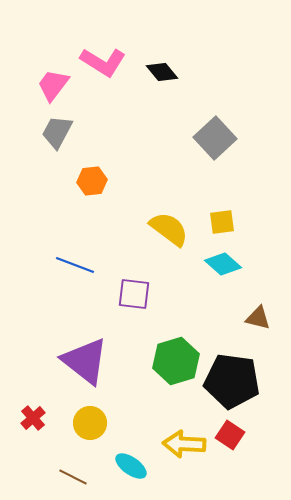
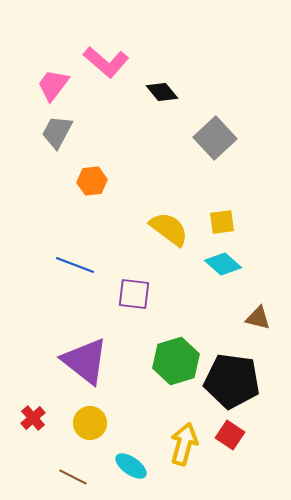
pink L-shape: moved 3 px right; rotated 9 degrees clockwise
black diamond: moved 20 px down
yellow arrow: rotated 102 degrees clockwise
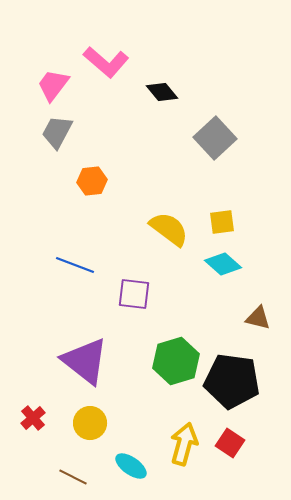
red square: moved 8 px down
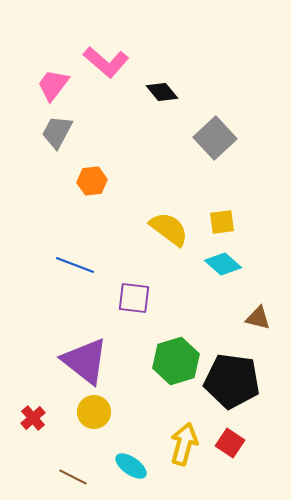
purple square: moved 4 px down
yellow circle: moved 4 px right, 11 px up
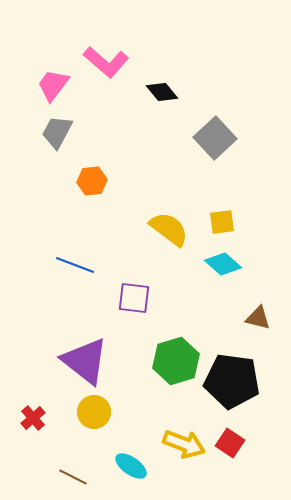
yellow arrow: rotated 96 degrees clockwise
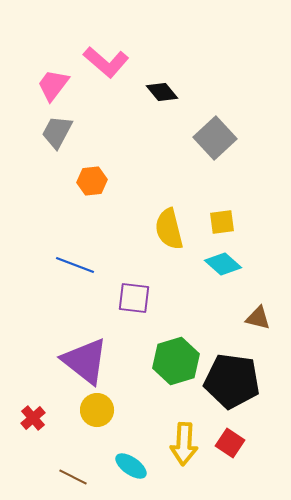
yellow semicircle: rotated 141 degrees counterclockwise
yellow circle: moved 3 px right, 2 px up
yellow arrow: rotated 72 degrees clockwise
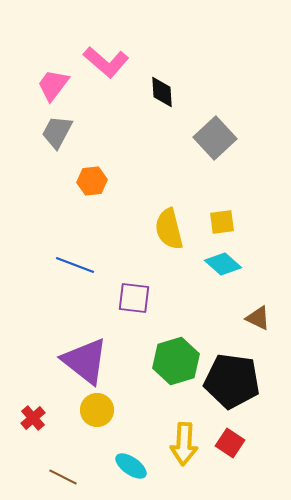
black diamond: rotated 36 degrees clockwise
brown triangle: rotated 12 degrees clockwise
brown line: moved 10 px left
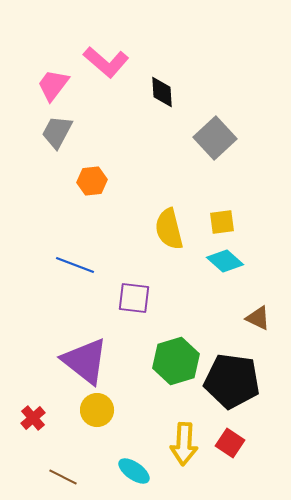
cyan diamond: moved 2 px right, 3 px up
cyan ellipse: moved 3 px right, 5 px down
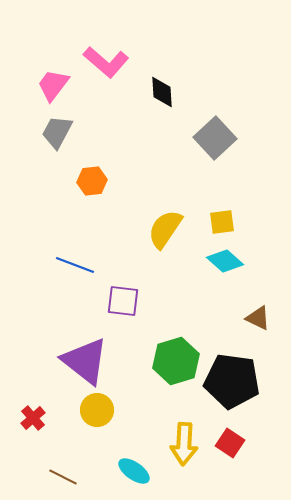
yellow semicircle: moved 4 px left; rotated 48 degrees clockwise
purple square: moved 11 px left, 3 px down
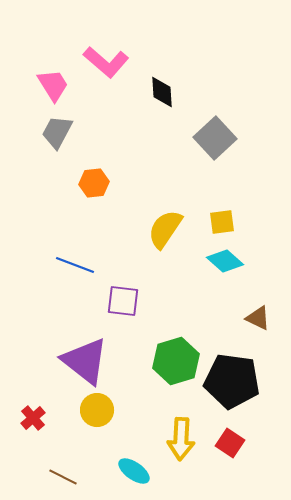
pink trapezoid: rotated 111 degrees clockwise
orange hexagon: moved 2 px right, 2 px down
yellow arrow: moved 3 px left, 5 px up
